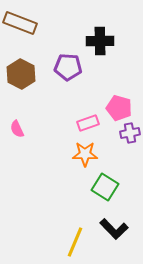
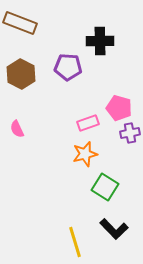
orange star: rotated 15 degrees counterclockwise
yellow line: rotated 40 degrees counterclockwise
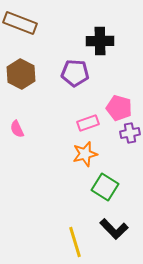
purple pentagon: moved 7 px right, 6 px down
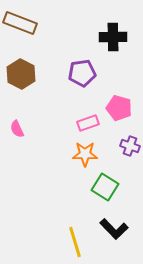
black cross: moved 13 px right, 4 px up
purple pentagon: moved 7 px right; rotated 12 degrees counterclockwise
purple cross: moved 13 px down; rotated 30 degrees clockwise
orange star: rotated 15 degrees clockwise
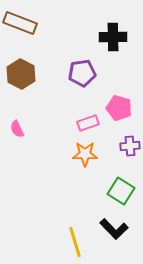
purple cross: rotated 24 degrees counterclockwise
green square: moved 16 px right, 4 px down
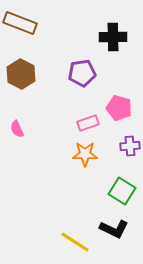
green square: moved 1 px right
black L-shape: rotated 20 degrees counterclockwise
yellow line: rotated 40 degrees counterclockwise
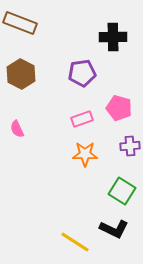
pink rectangle: moved 6 px left, 4 px up
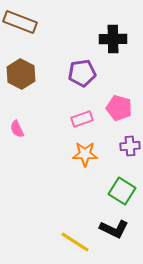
brown rectangle: moved 1 px up
black cross: moved 2 px down
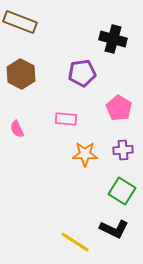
black cross: rotated 16 degrees clockwise
pink pentagon: rotated 15 degrees clockwise
pink rectangle: moved 16 px left; rotated 25 degrees clockwise
purple cross: moved 7 px left, 4 px down
